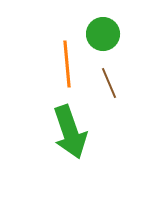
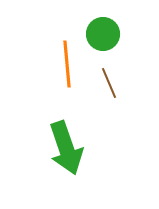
green arrow: moved 4 px left, 16 px down
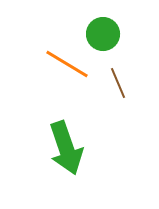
orange line: rotated 54 degrees counterclockwise
brown line: moved 9 px right
